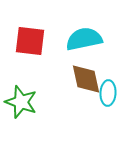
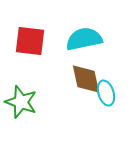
cyan ellipse: moved 2 px left; rotated 20 degrees counterclockwise
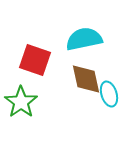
red square: moved 5 px right, 19 px down; rotated 12 degrees clockwise
cyan ellipse: moved 3 px right, 1 px down
green star: rotated 16 degrees clockwise
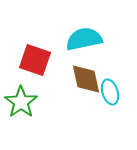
cyan ellipse: moved 1 px right, 2 px up
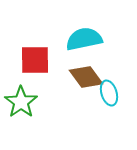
red square: rotated 20 degrees counterclockwise
brown diamond: moved 2 px up; rotated 24 degrees counterclockwise
cyan ellipse: moved 1 px left, 1 px down
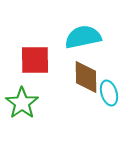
cyan semicircle: moved 1 px left, 2 px up
brown diamond: rotated 36 degrees clockwise
green star: moved 1 px right, 1 px down
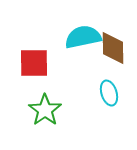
red square: moved 1 px left, 3 px down
brown diamond: moved 27 px right, 29 px up
green star: moved 23 px right, 7 px down
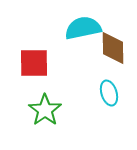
cyan semicircle: moved 9 px up
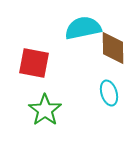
red square: rotated 12 degrees clockwise
